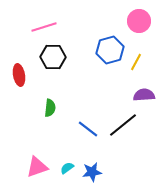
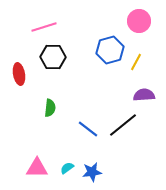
red ellipse: moved 1 px up
pink triangle: moved 1 px down; rotated 20 degrees clockwise
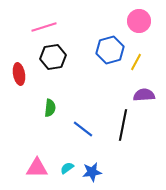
black hexagon: rotated 10 degrees counterclockwise
black line: rotated 40 degrees counterclockwise
blue line: moved 5 px left
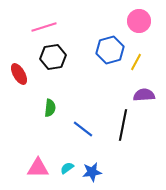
red ellipse: rotated 20 degrees counterclockwise
pink triangle: moved 1 px right
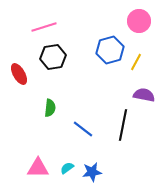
purple semicircle: rotated 15 degrees clockwise
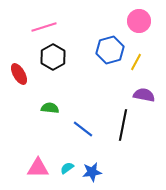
black hexagon: rotated 20 degrees counterclockwise
green semicircle: rotated 90 degrees counterclockwise
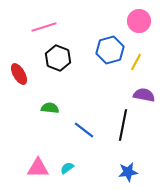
black hexagon: moved 5 px right, 1 px down; rotated 10 degrees counterclockwise
blue line: moved 1 px right, 1 px down
blue star: moved 36 px right
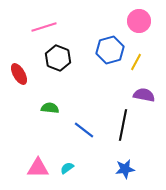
blue star: moved 3 px left, 3 px up
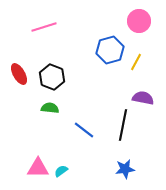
black hexagon: moved 6 px left, 19 px down
purple semicircle: moved 1 px left, 3 px down
cyan semicircle: moved 6 px left, 3 px down
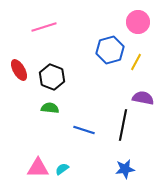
pink circle: moved 1 px left, 1 px down
red ellipse: moved 4 px up
blue line: rotated 20 degrees counterclockwise
cyan semicircle: moved 1 px right, 2 px up
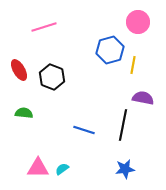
yellow line: moved 3 px left, 3 px down; rotated 18 degrees counterclockwise
green semicircle: moved 26 px left, 5 px down
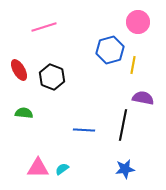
blue line: rotated 15 degrees counterclockwise
